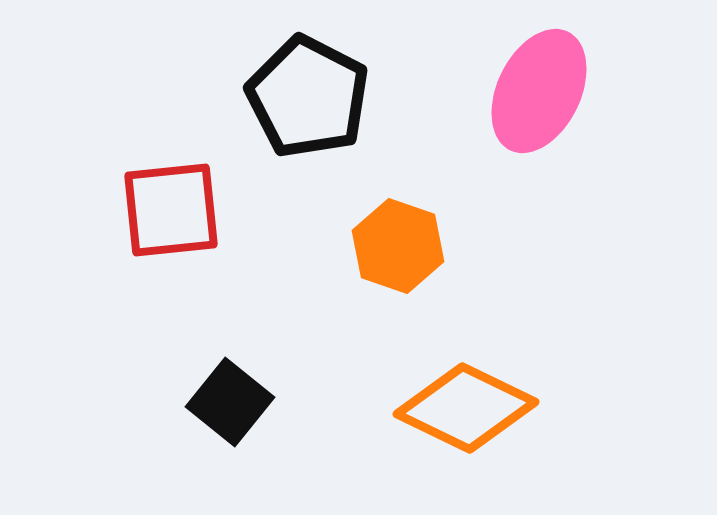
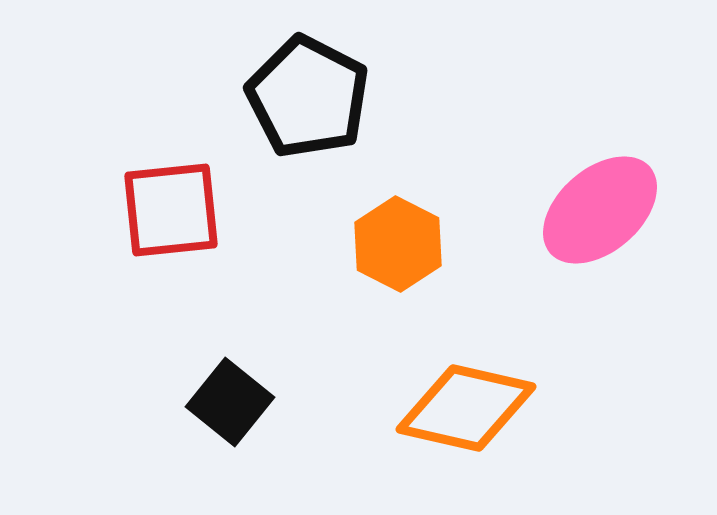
pink ellipse: moved 61 px right, 119 px down; rotated 23 degrees clockwise
orange hexagon: moved 2 px up; rotated 8 degrees clockwise
orange diamond: rotated 13 degrees counterclockwise
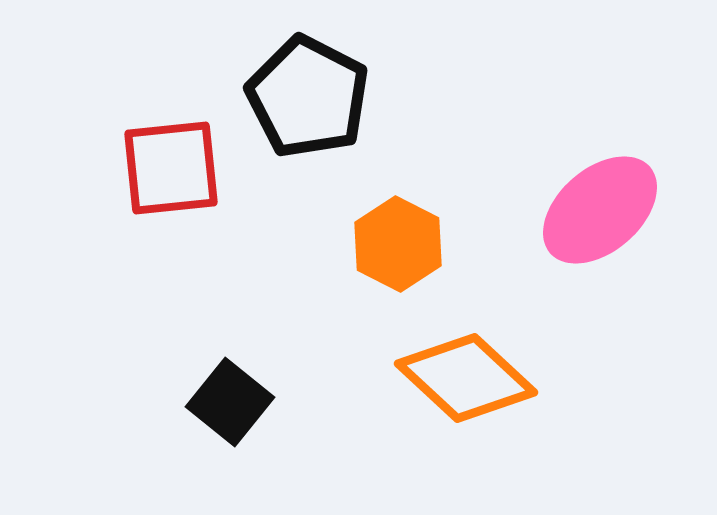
red square: moved 42 px up
orange diamond: moved 30 px up; rotated 30 degrees clockwise
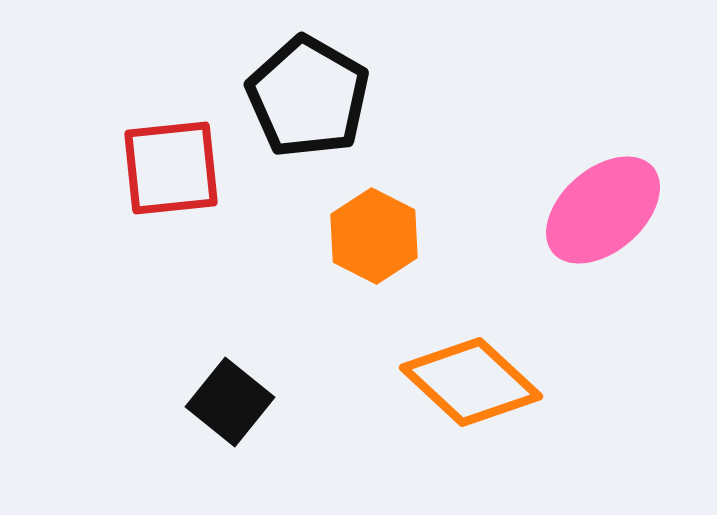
black pentagon: rotated 3 degrees clockwise
pink ellipse: moved 3 px right
orange hexagon: moved 24 px left, 8 px up
orange diamond: moved 5 px right, 4 px down
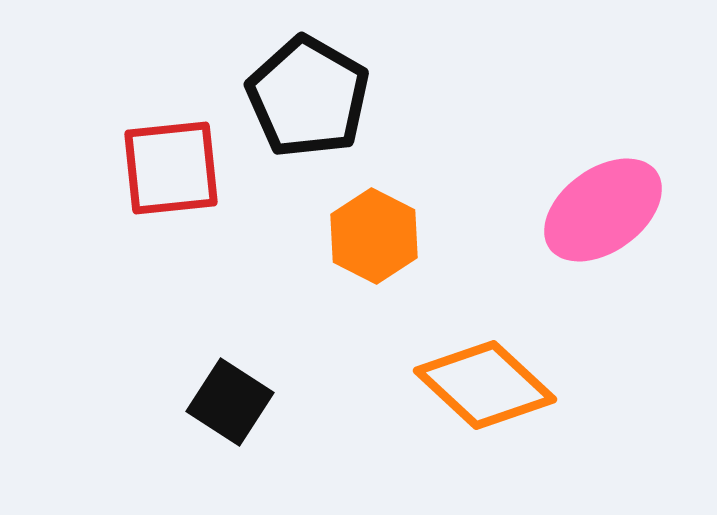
pink ellipse: rotated 5 degrees clockwise
orange diamond: moved 14 px right, 3 px down
black square: rotated 6 degrees counterclockwise
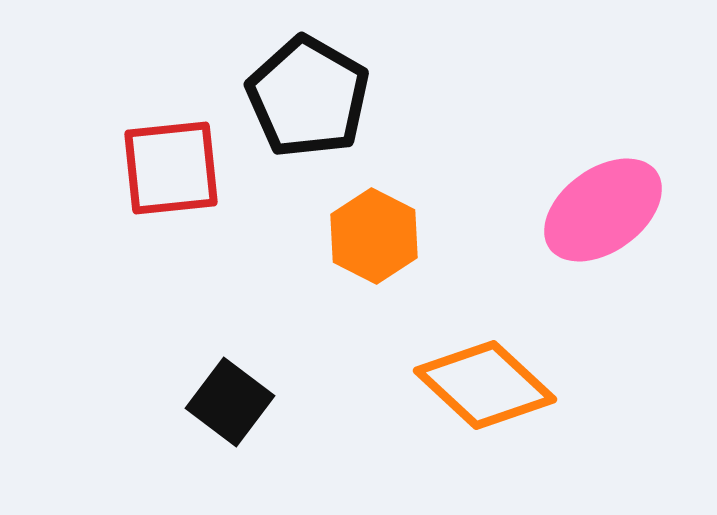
black square: rotated 4 degrees clockwise
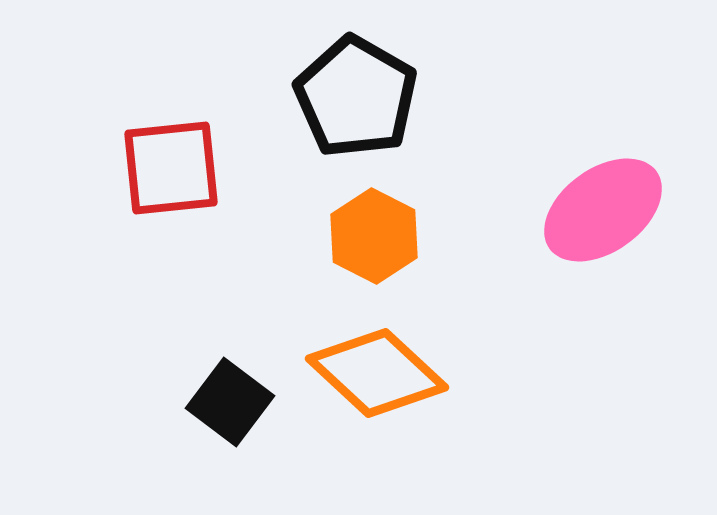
black pentagon: moved 48 px right
orange diamond: moved 108 px left, 12 px up
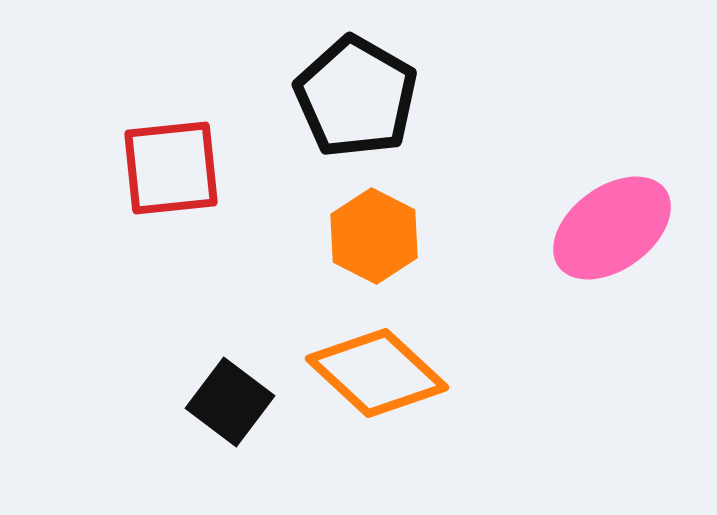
pink ellipse: moved 9 px right, 18 px down
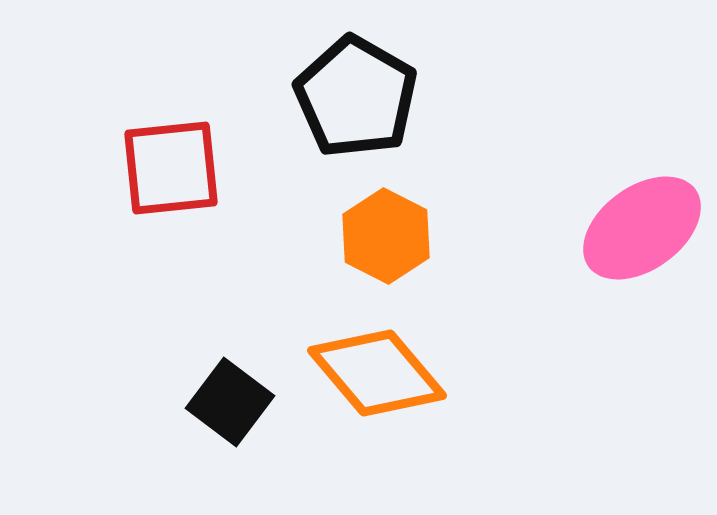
pink ellipse: moved 30 px right
orange hexagon: moved 12 px right
orange diamond: rotated 7 degrees clockwise
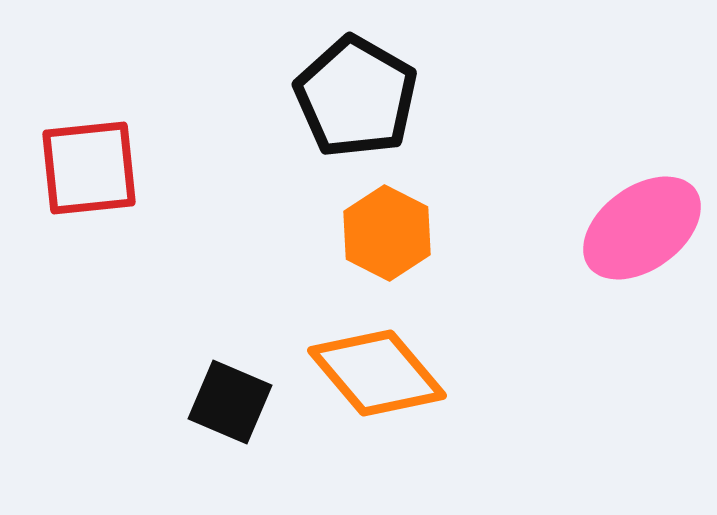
red square: moved 82 px left
orange hexagon: moved 1 px right, 3 px up
black square: rotated 14 degrees counterclockwise
